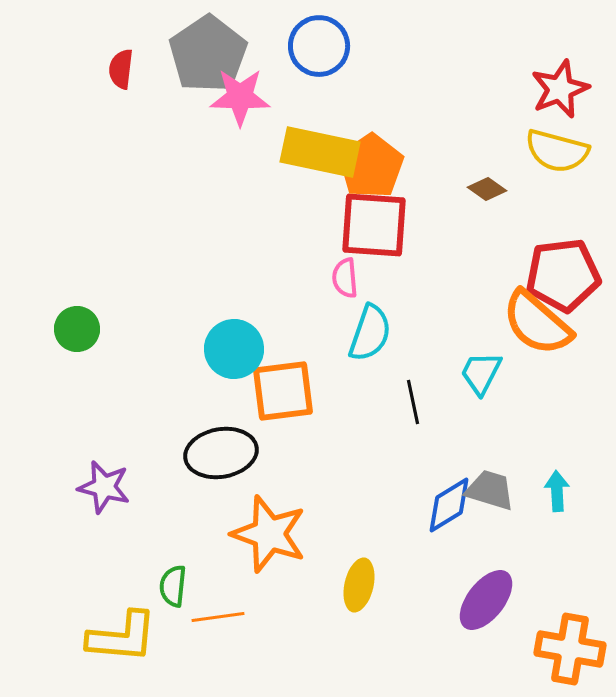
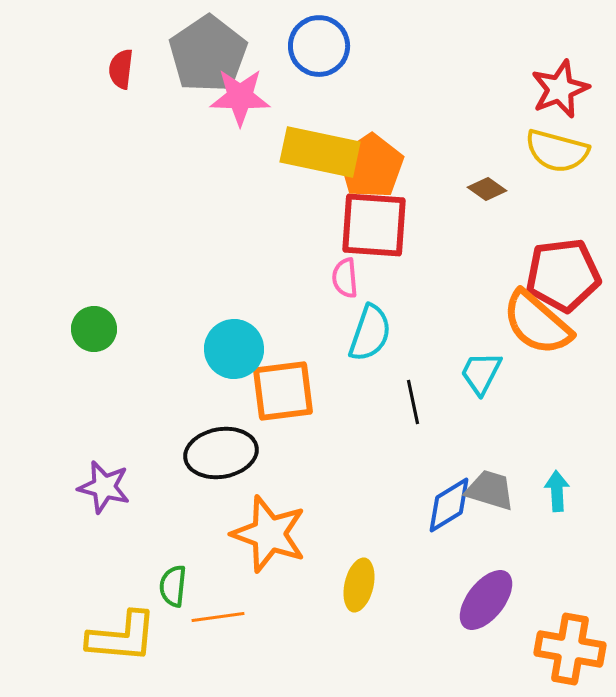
green circle: moved 17 px right
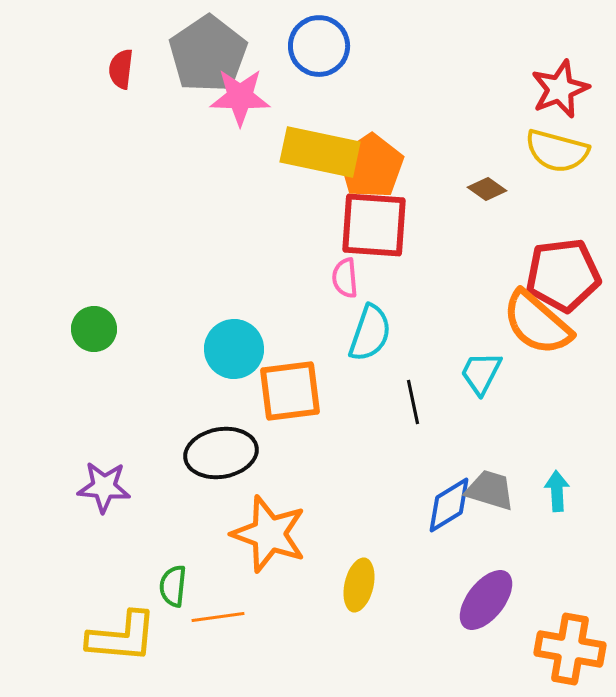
orange square: moved 7 px right
purple star: rotated 10 degrees counterclockwise
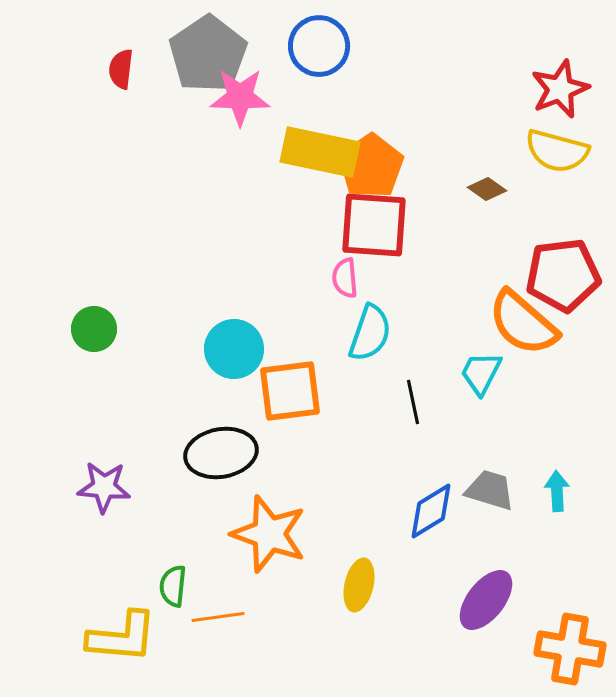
orange semicircle: moved 14 px left
blue diamond: moved 18 px left, 6 px down
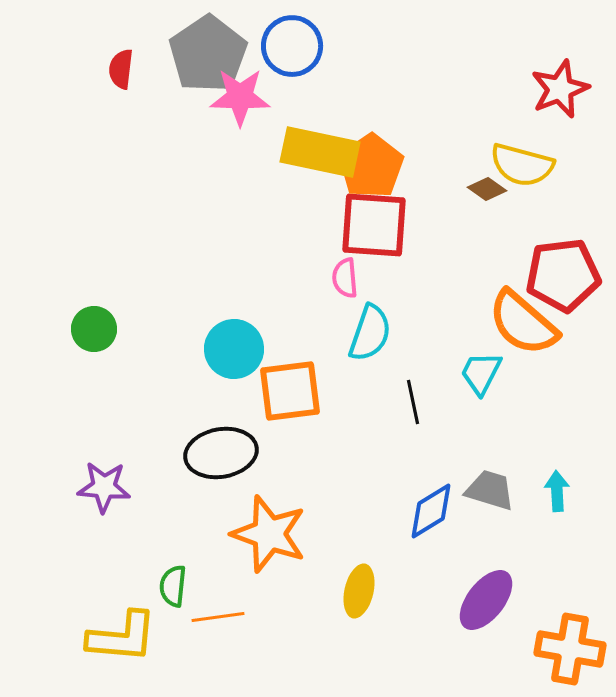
blue circle: moved 27 px left
yellow semicircle: moved 35 px left, 14 px down
yellow ellipse: moved 6 px down
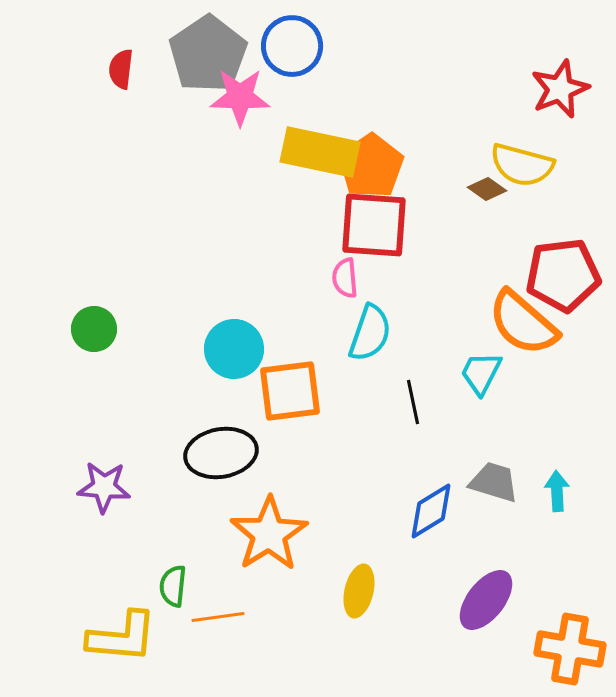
gray trapezoid: moved 4 px right, 8 px up
orange star: rotated 20 degrees clockwise
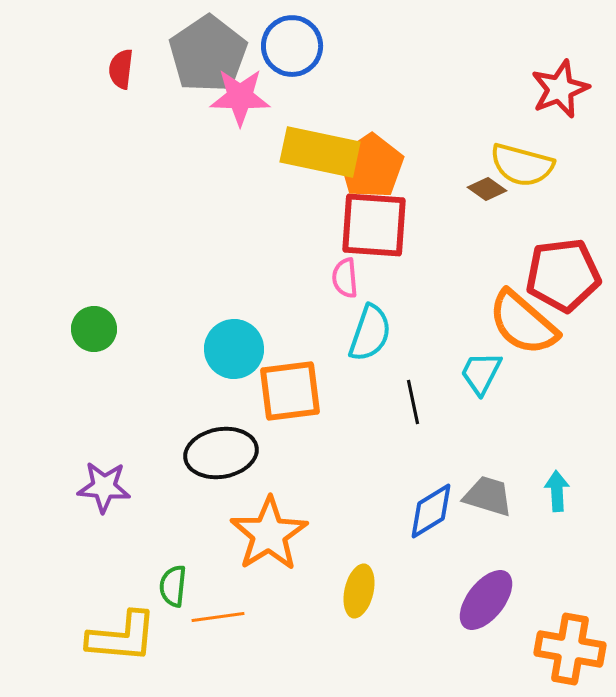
gray trapezoid: moved 6 px left, 14 px down
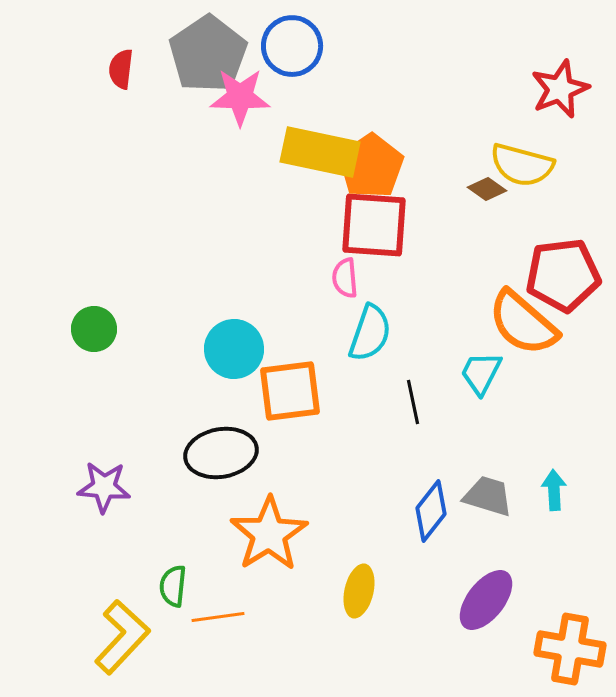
cyan arrow: moved 3 px left, 1 px up
blue diamond: rotated 20 degrees counterclockwise
yellow L-shape: rotated 52 degrees counterclockwise
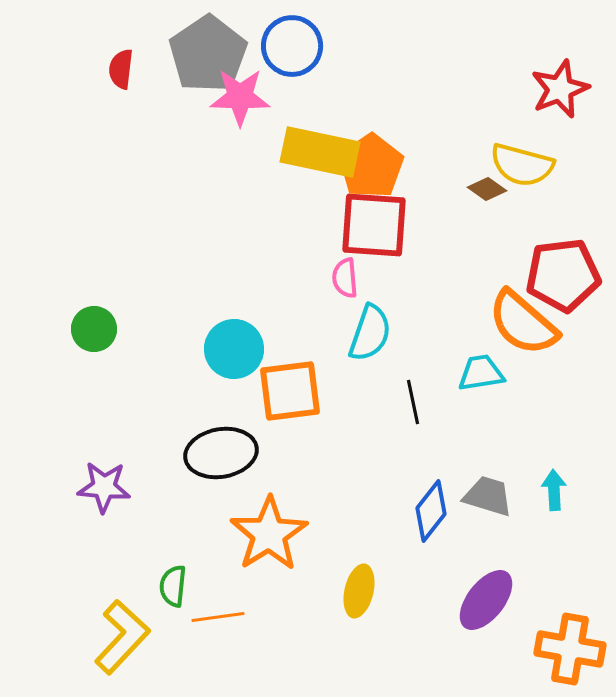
cyan trapezoid: rotated 54 degrees clockwise
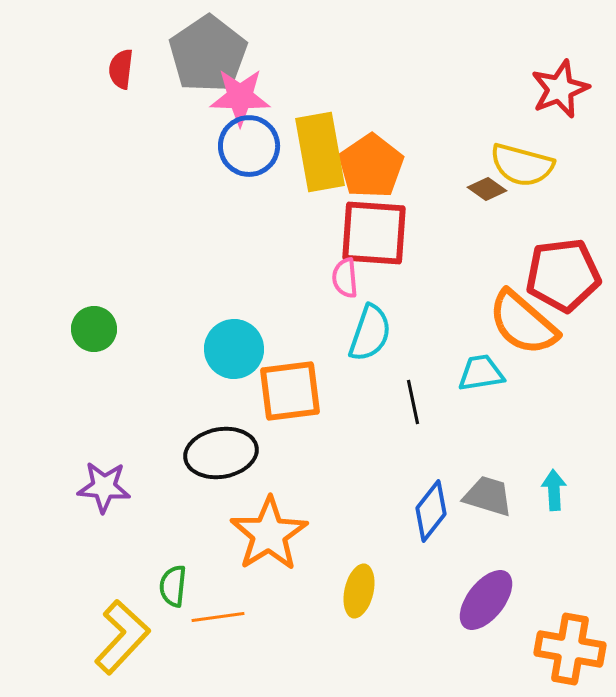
blue circle: moved 43 px left, 100 px down
yellow rectangle: rotated 68 degrees clockwise
red square: moved 8 px down
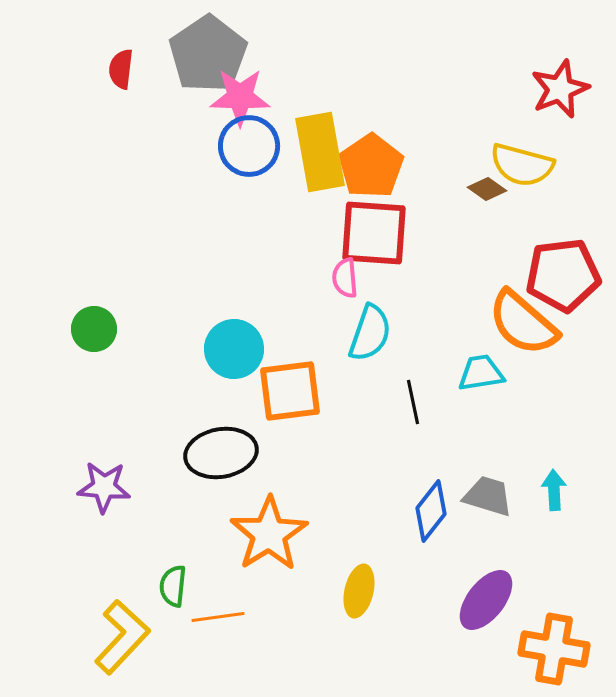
orange cross: moved 16 px left
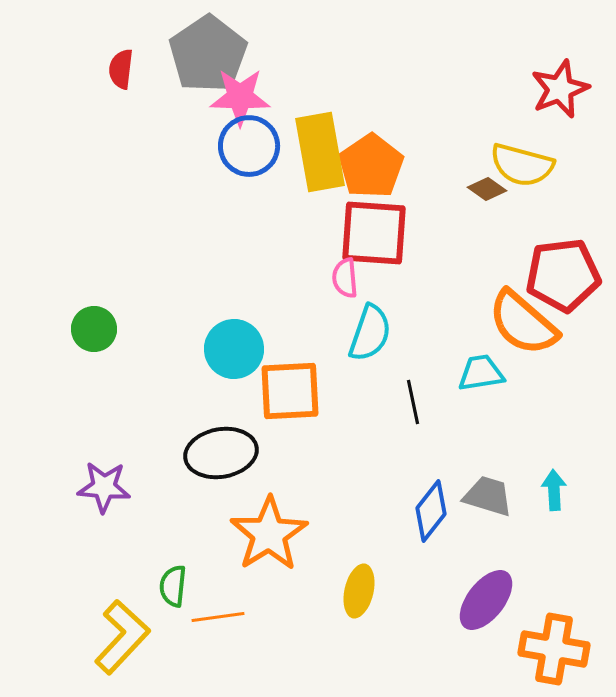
orange square: rotated 4 degrees clockwise
